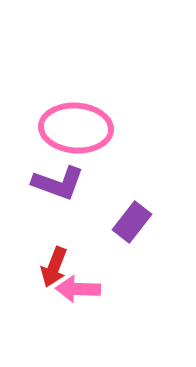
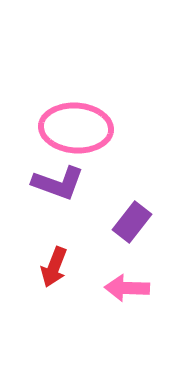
pink arrow: moved 49 px right, 1 px up
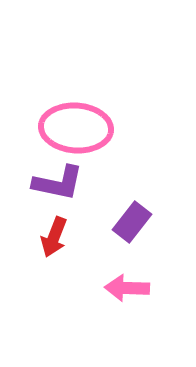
purple L-shape: rotated 8 degrees counterclockwise
red arrow: moved 30 px up
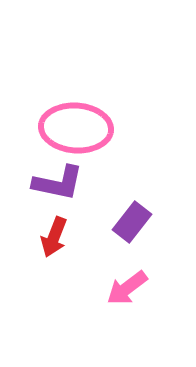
pink arrow: rotated 39 degrees counterclockwise
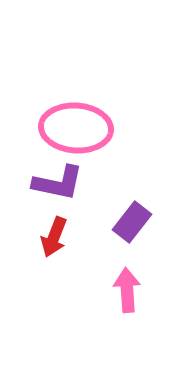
pink arrow: moved 2 px down; rotated 123 degrees clockwise
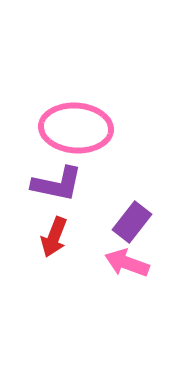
purple L-shape: moved 1 px left, 1 px down
pink arrow: moved 27 px up; rotated 66 degrees counterclockwise
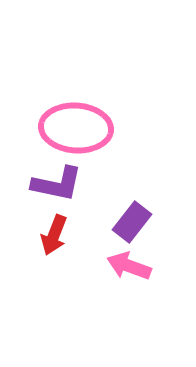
red arrow: moved 2 px up
pink arrow: moved 2 px right, 3 px down
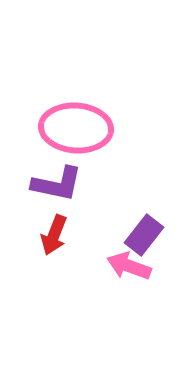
purple rectangle: moved 12 px right, 13 px down
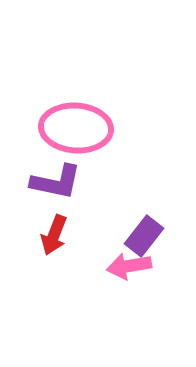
purple L-shape: moved 1 px left, 2 px up
purple rectangle: moved 1 px down
pink arrow: rotated 30 degrees counterclockwise
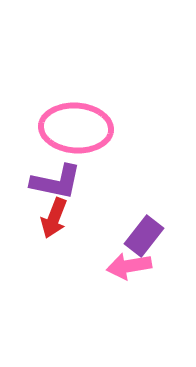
red arrow: moved 17 px up
